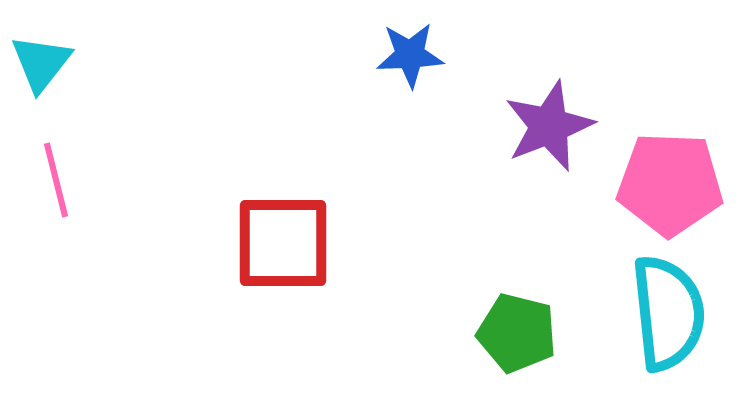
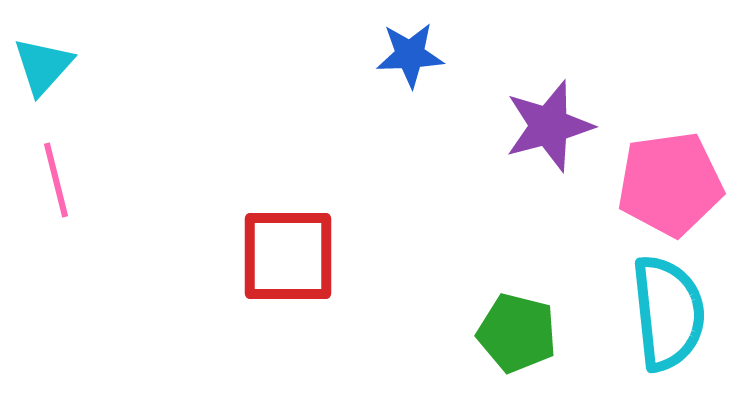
cyan triangle: moved 2 px right, 3 px down; rotated 4 degrees clockwise
purple star: rotated 6 degrees clockwise
pink pentagon: rotated 10 degrees counterclockwise
red square: moved 5 px right, 13 px down
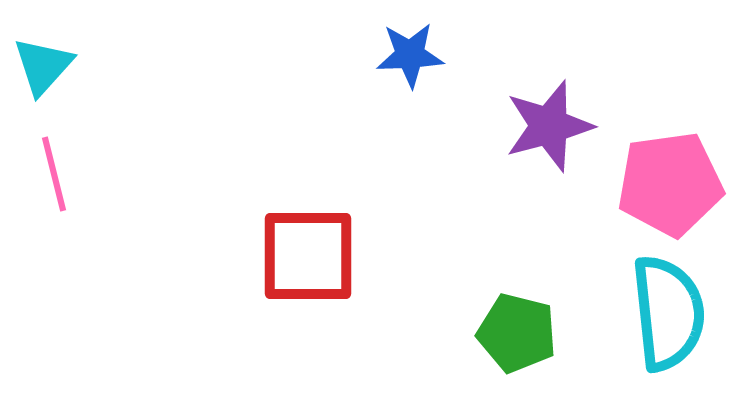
pink line: moved 2 px left, 6 px up
red square: moved 20 px right
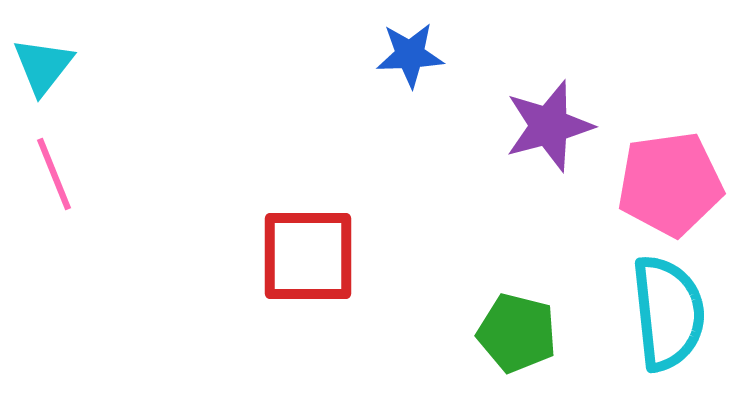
cyan triangle: rotated 4 degrees counterclockwise
pink line: rotated 8 degrees counterclockwise
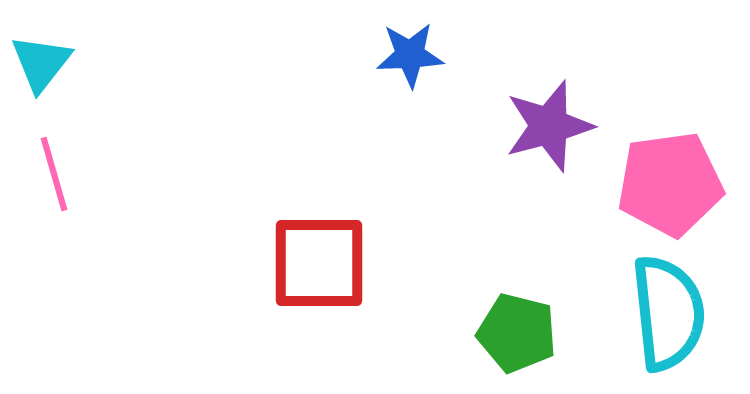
cyan triangle: moved 2 px left, 3 px up
pink line: rotated 6 degrees clockwise
red square: moved 11 px right, 7 px down
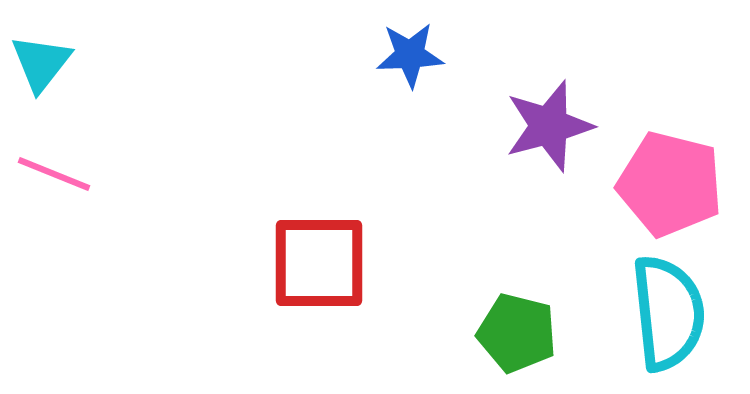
pink line: rotated 52 degrees counterclockwise
pink pentagon: rotated 22 degrees clockwise
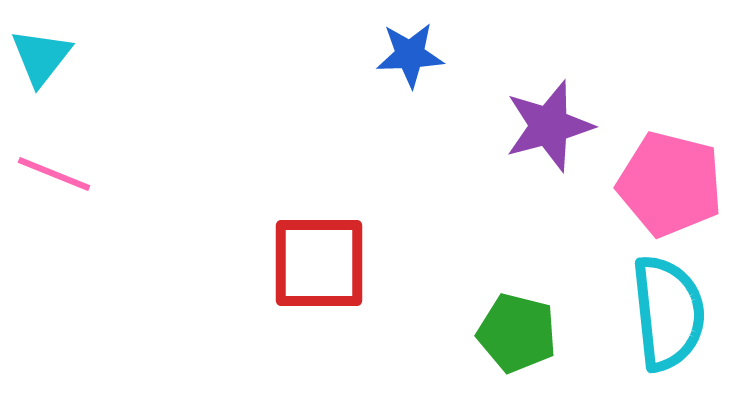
cyan triangle: moved 6 px up
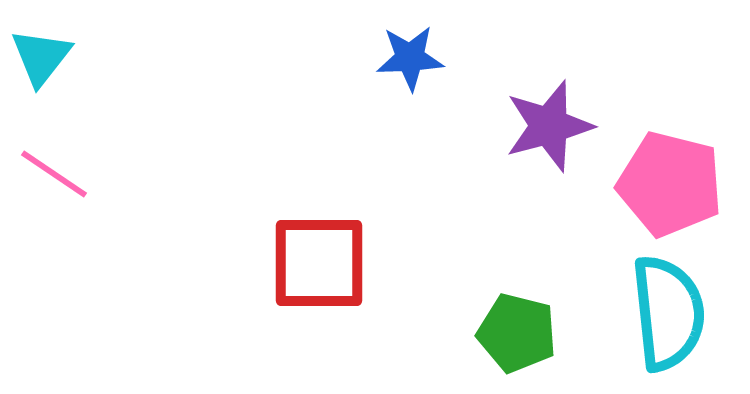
blue star: moved 3 px down
pink line: rotated 12 degrees clockwise
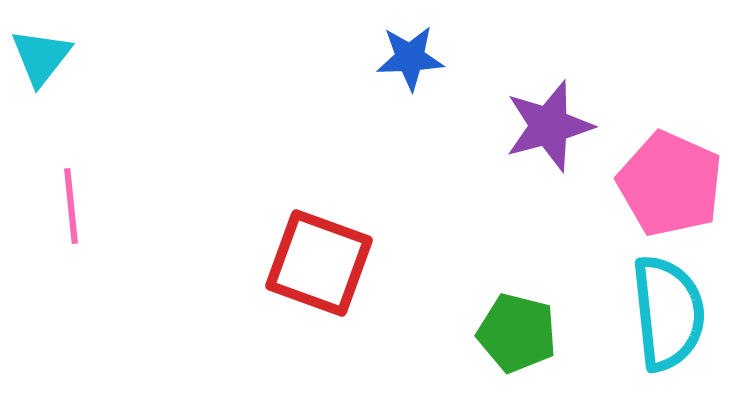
pink line: moved 17 px right, 32 px down; rotated 50 degrees clockwise
pink pentagon: rotated 10 degrees clockwise
red square: rotated 20 degrees clockwise
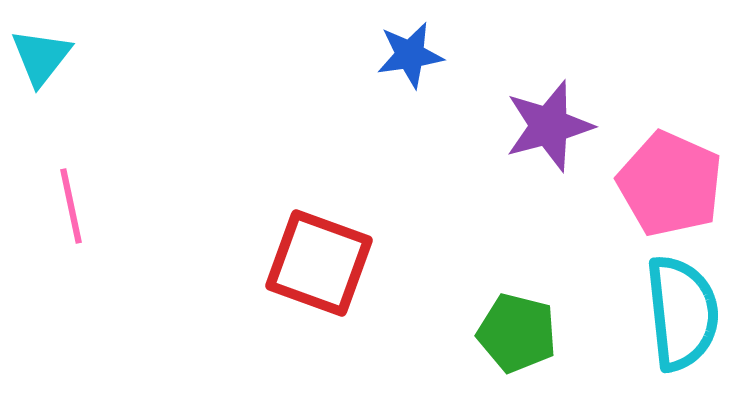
blue star: moved 3 px up; rotated 6 degrees counterclockwise
pink line: rotated 6 degrees counterclockwise
cyan semicircle: moved 14 px right
